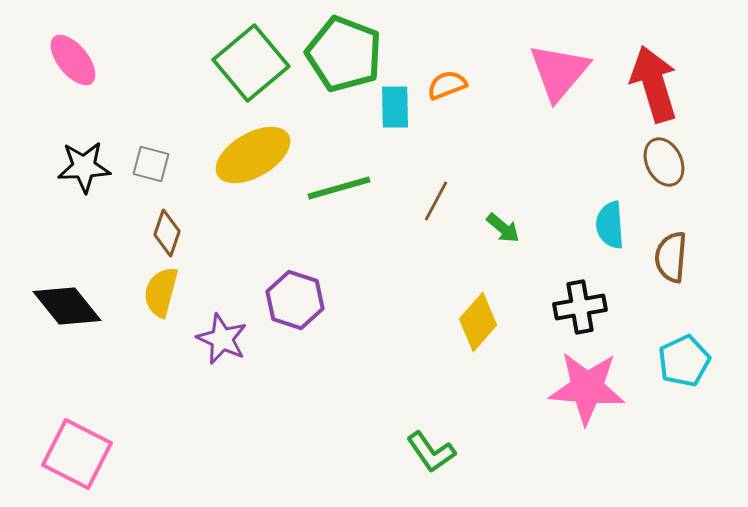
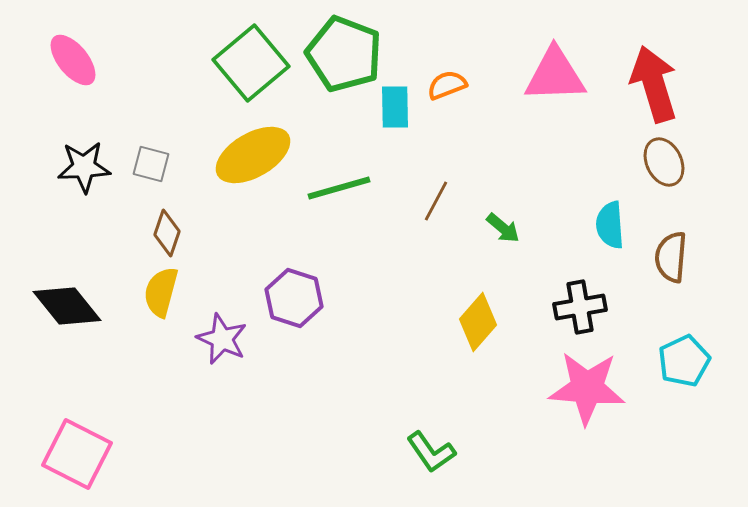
pink triangle: moved 4 px left, 3 px down; rotated 48 degrees clockwise
purple hexagon: moved 1 px left, 2 px up
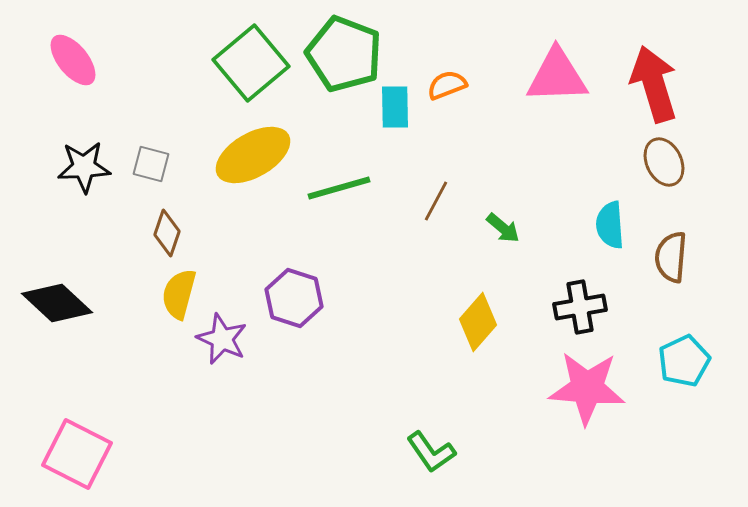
pink triangle: moved 2 px right, 1 px down
yellow semicircle: moved 18 px right, 2 px down
black diamond: moved 10 px left, 3 px up; rotated 8 degrees counterclockwise
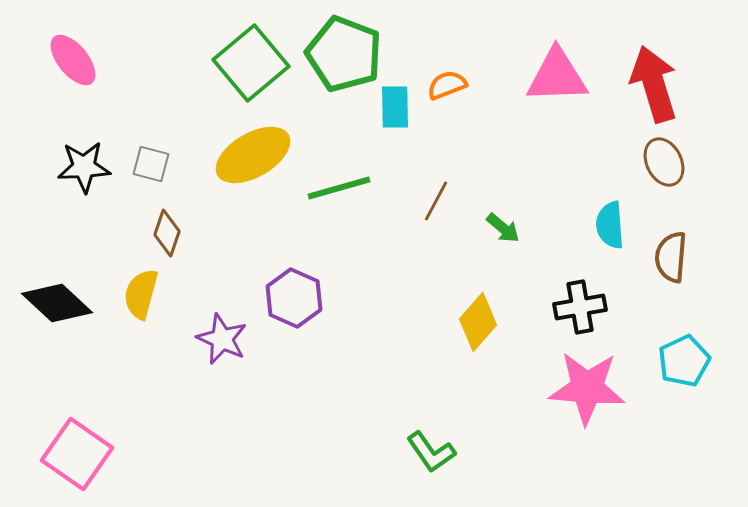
yellow semicircle: moved 38 px left
purple hexagon: rotated 6 degrees clockwise
pink square: rotated 8 degrees clockwise
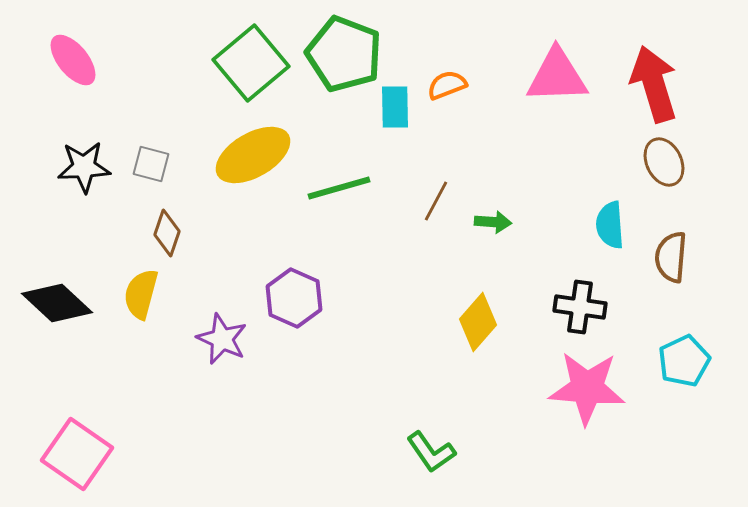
green arrow: moved 10 px left, 6 px up; rotated 36 degrees counterclockwise
black cross: rotated 18 degrees clockwise
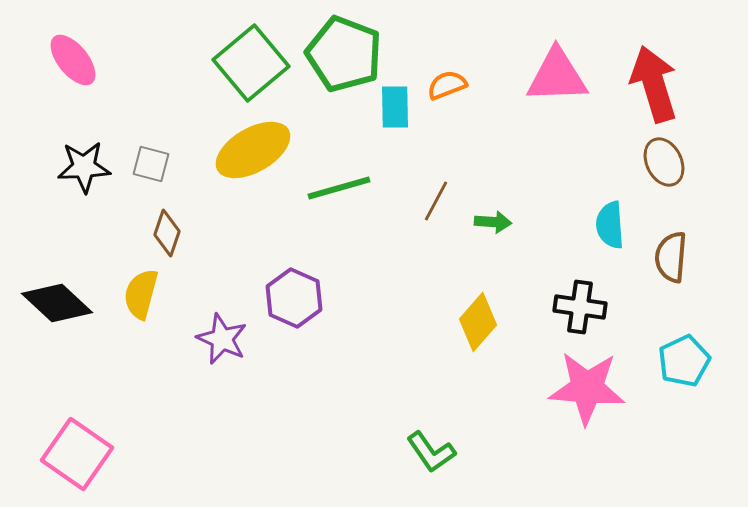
yellow ellipse: moved 5 px up
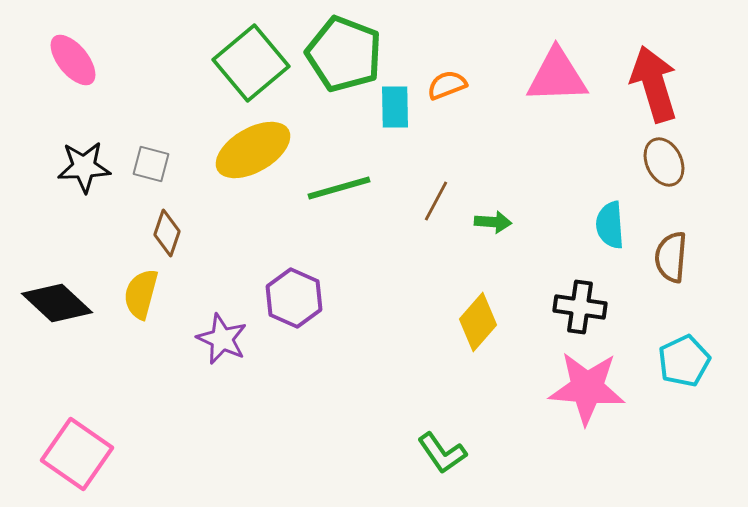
green L-shape: moved 11 px right, 1 px down
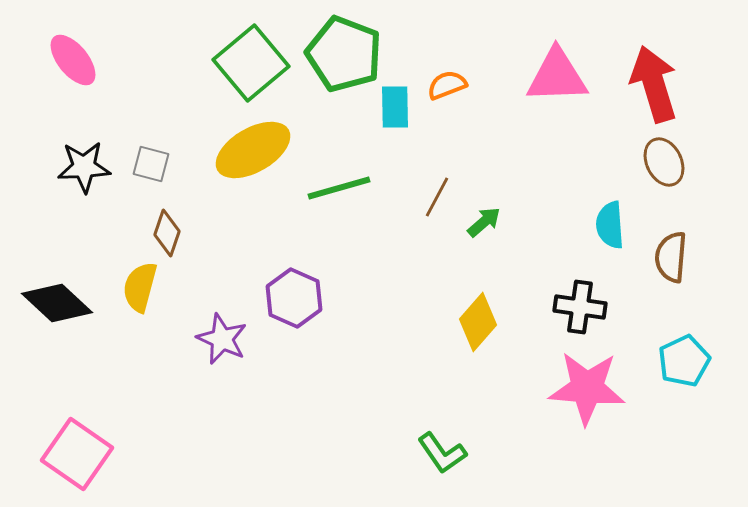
brown line: moved 1 px right, 4 px up
green arrow: moved 9 px left; rotated 45 degrees counterclockwise
yellow semicircle: moved 1 px left, 7 px up
